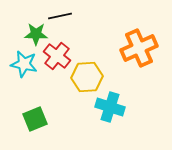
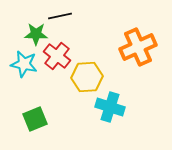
orange cross: moved 1 px left, 1 px up
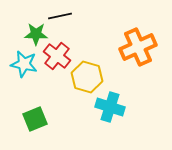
yellow hexagon: rotated 20 degrees clockwise
